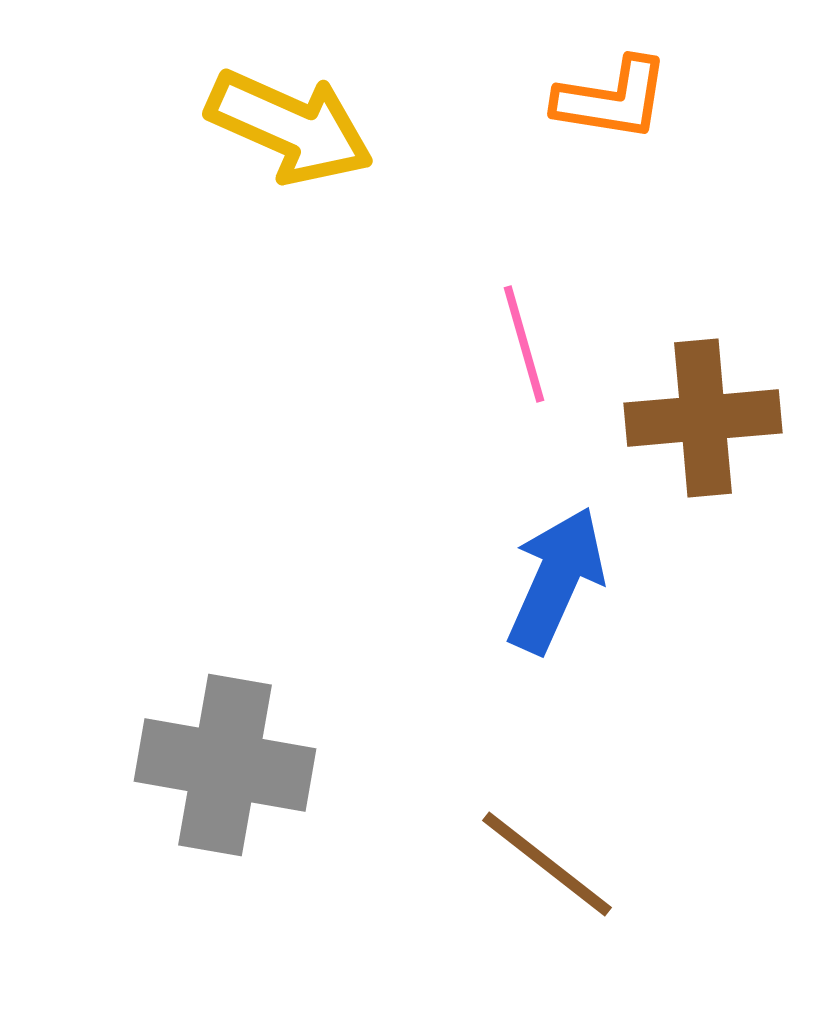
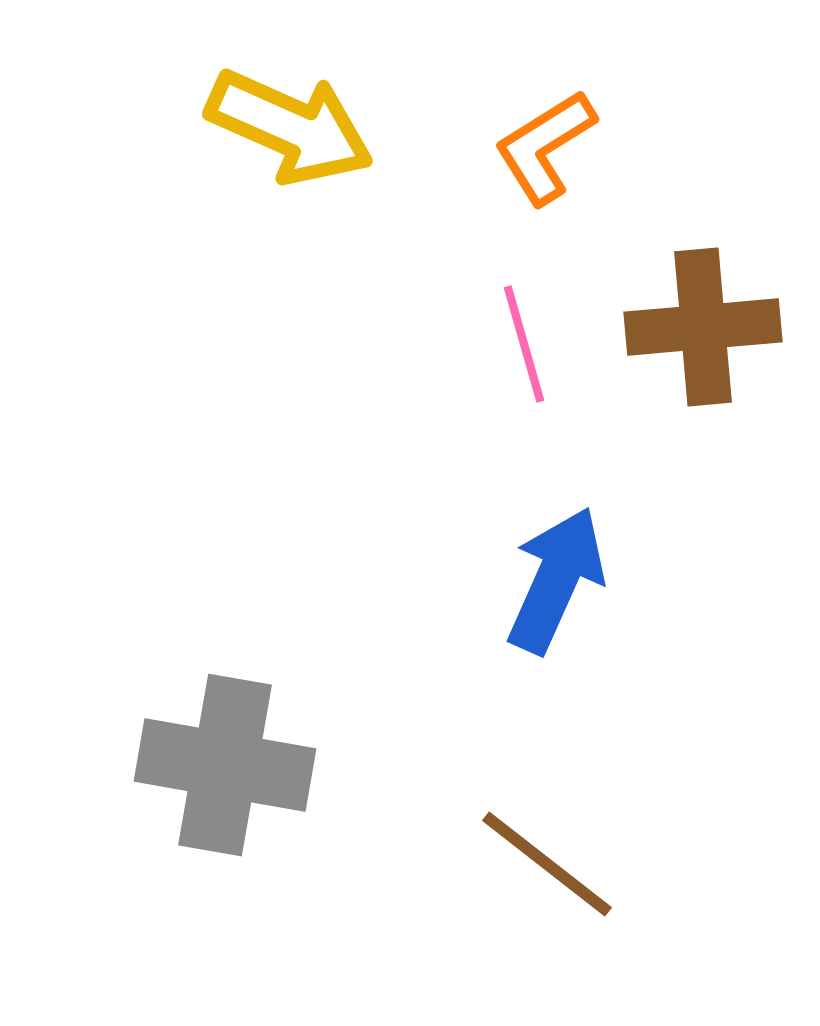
orange L-shape: moved 67 px left, 48 px down; rotated 139 degrees clockwise
brown cross: moved 91 px up
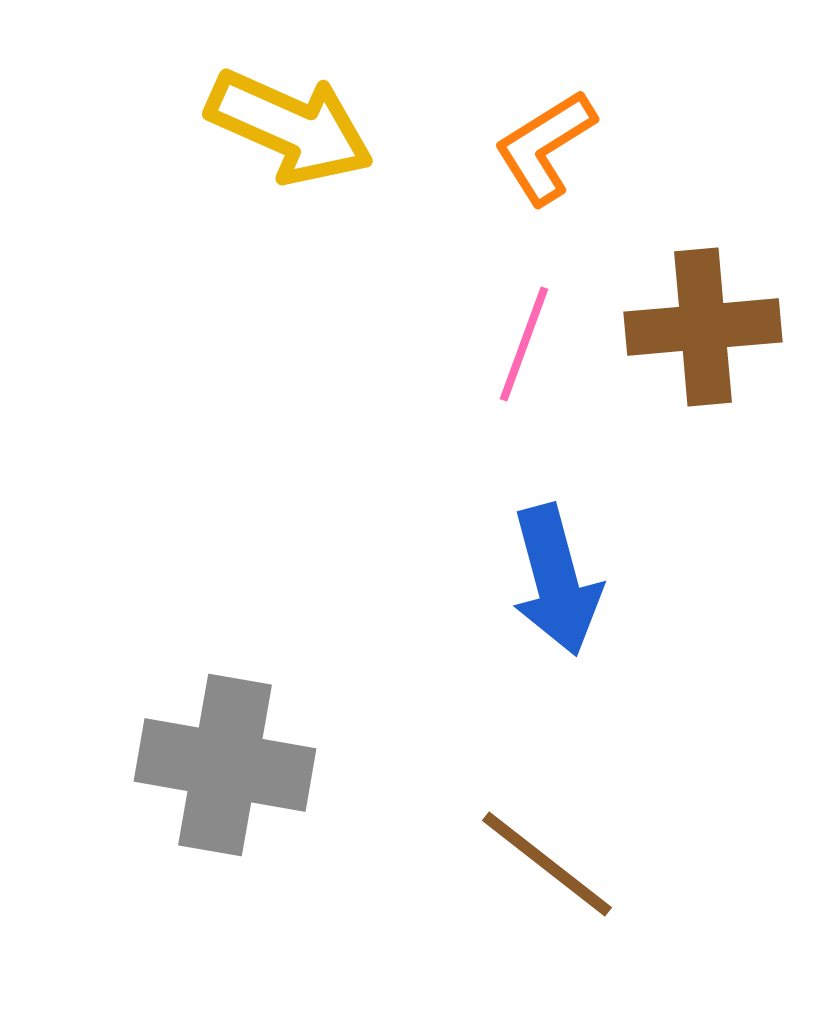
pink line: rotated 36 degrees clockwise
blue arrow: rotated 141 degrees clockwise
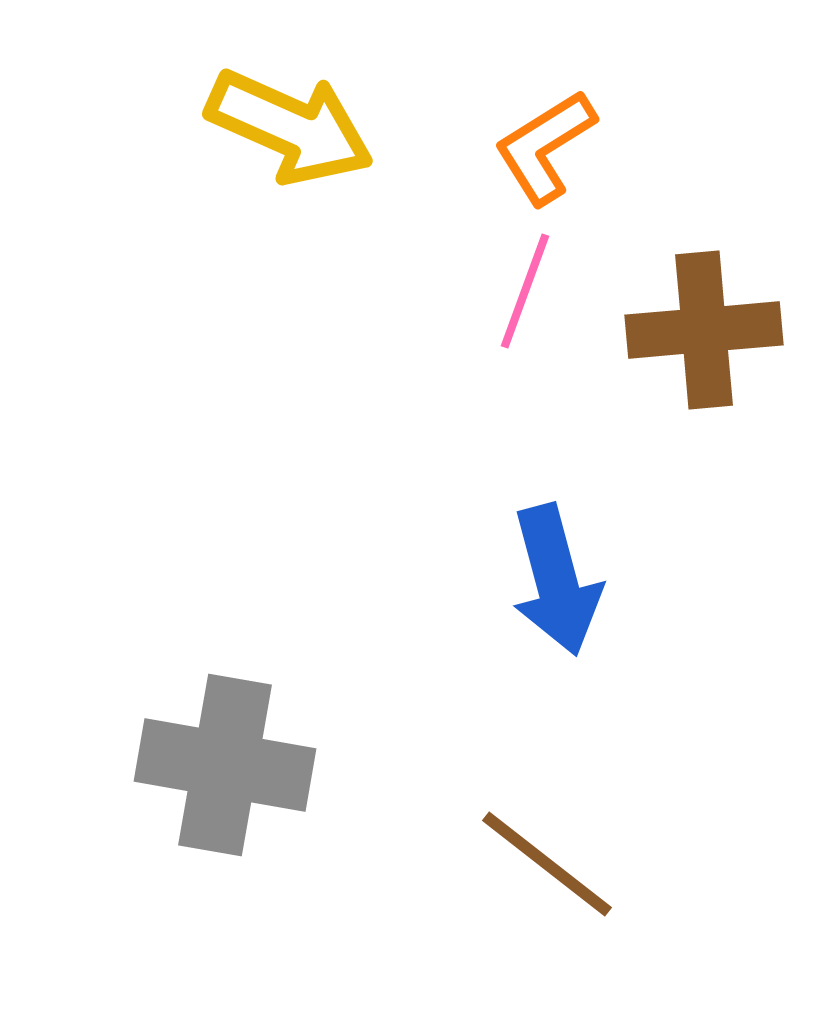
brown cross: moved 1 px right, 3 px down
pink line: moved 1 px right, 53 px up
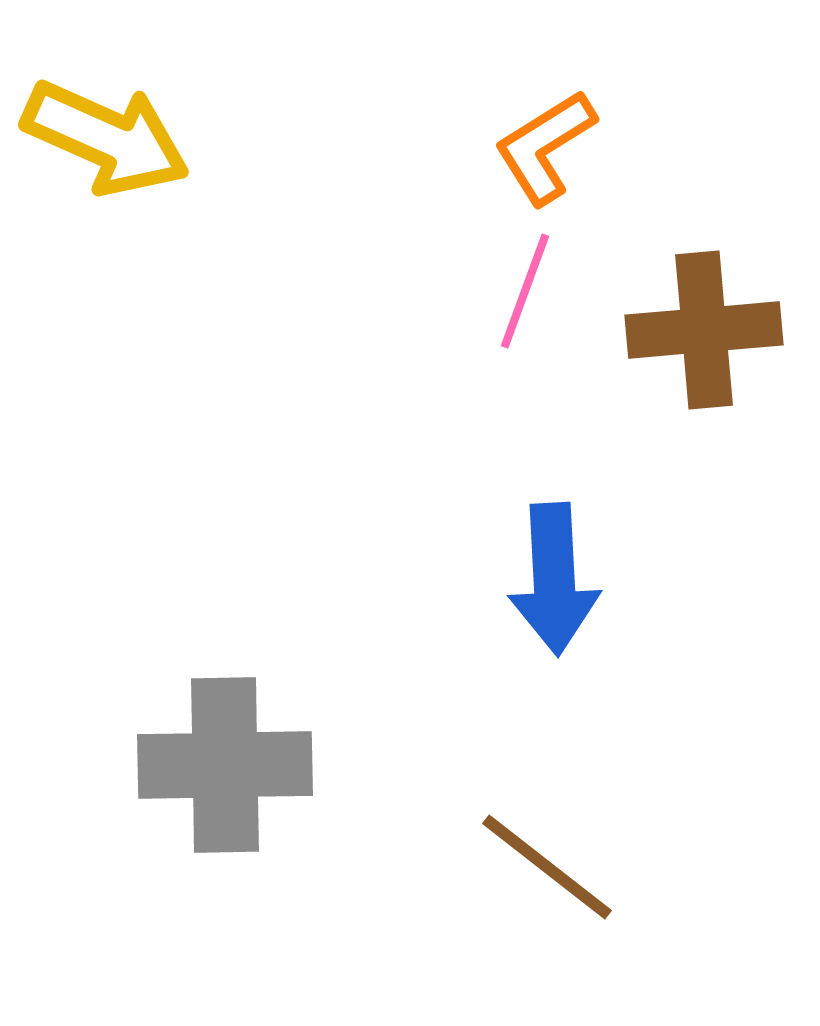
yellow arrow: moved 184 px left, 11 px down
blue arrow: moved 2 px left, 1 px up; rotated 12 degrees clockwise
gray cross: rotated 11 degrees counterclockwise
brown line: moved 3 px down
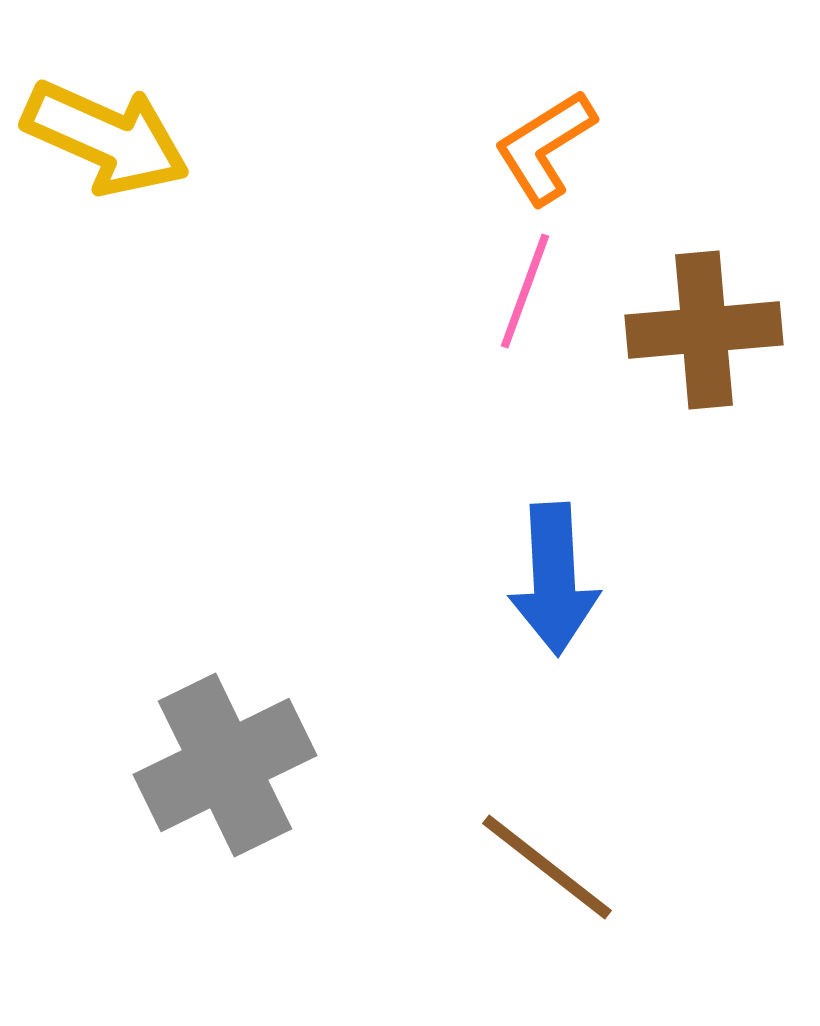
gray cross: rotated 25 degrees counterclockwise
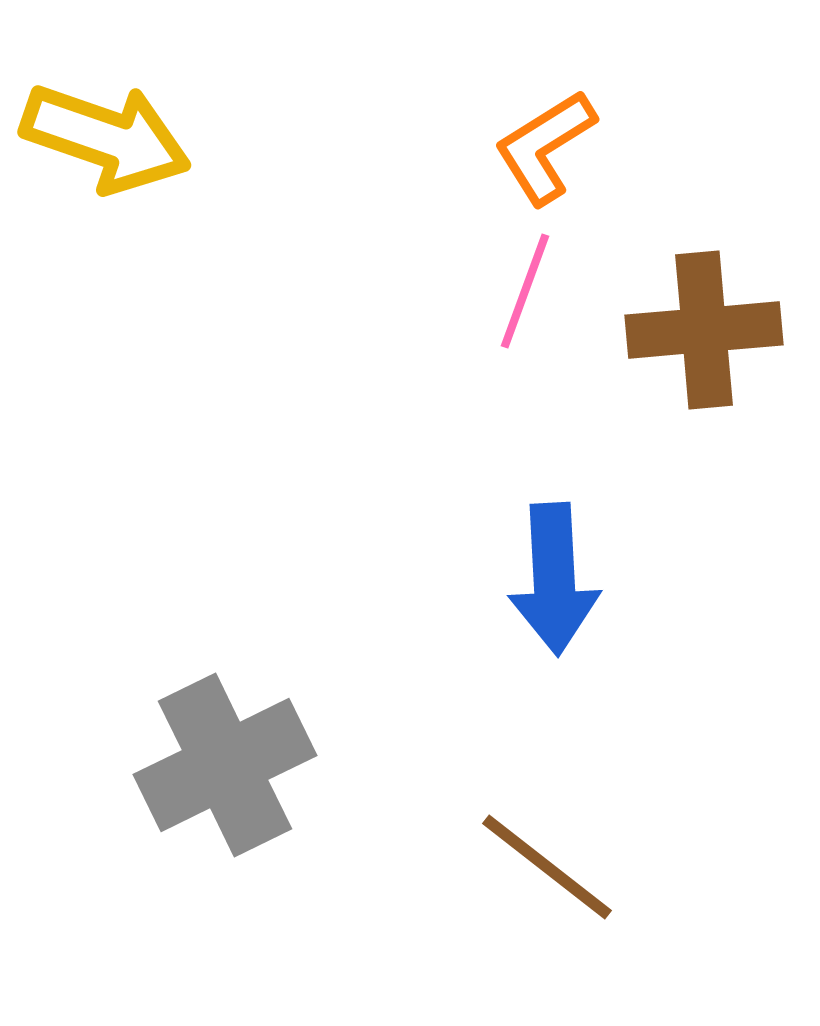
yellow arrow: rotated 5 degrees counterclockwise
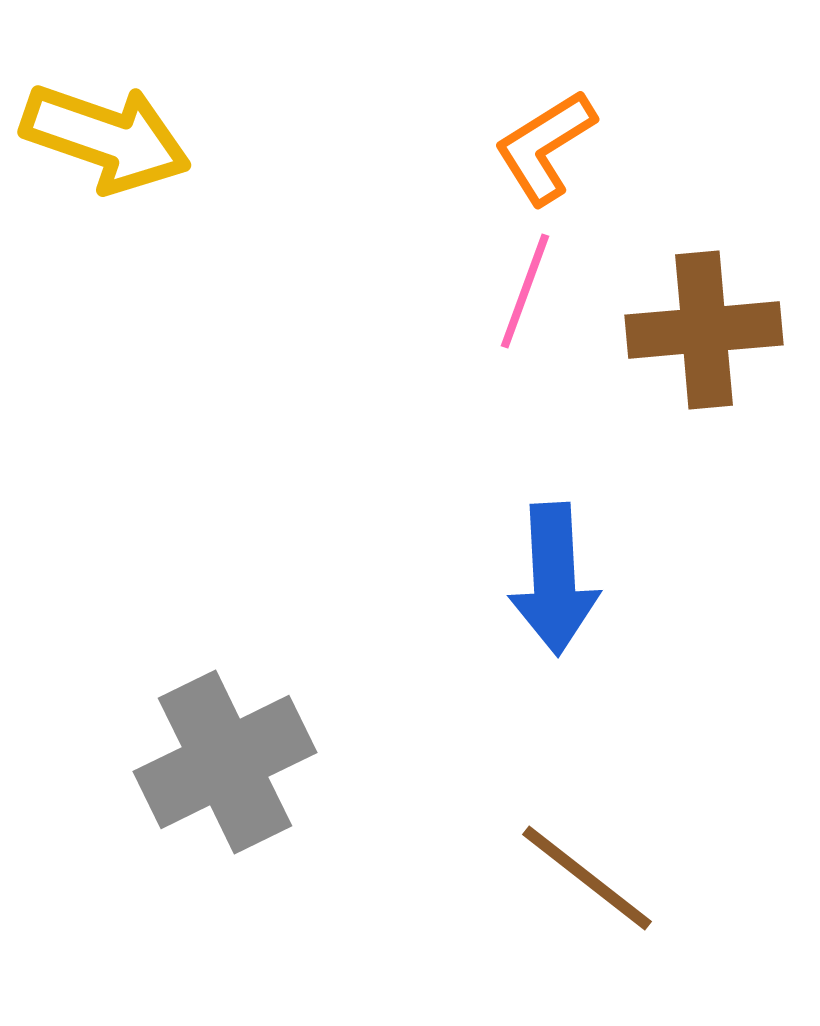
gray cross: moved 3 px up
brown line: moved 40 px right, 11 px down
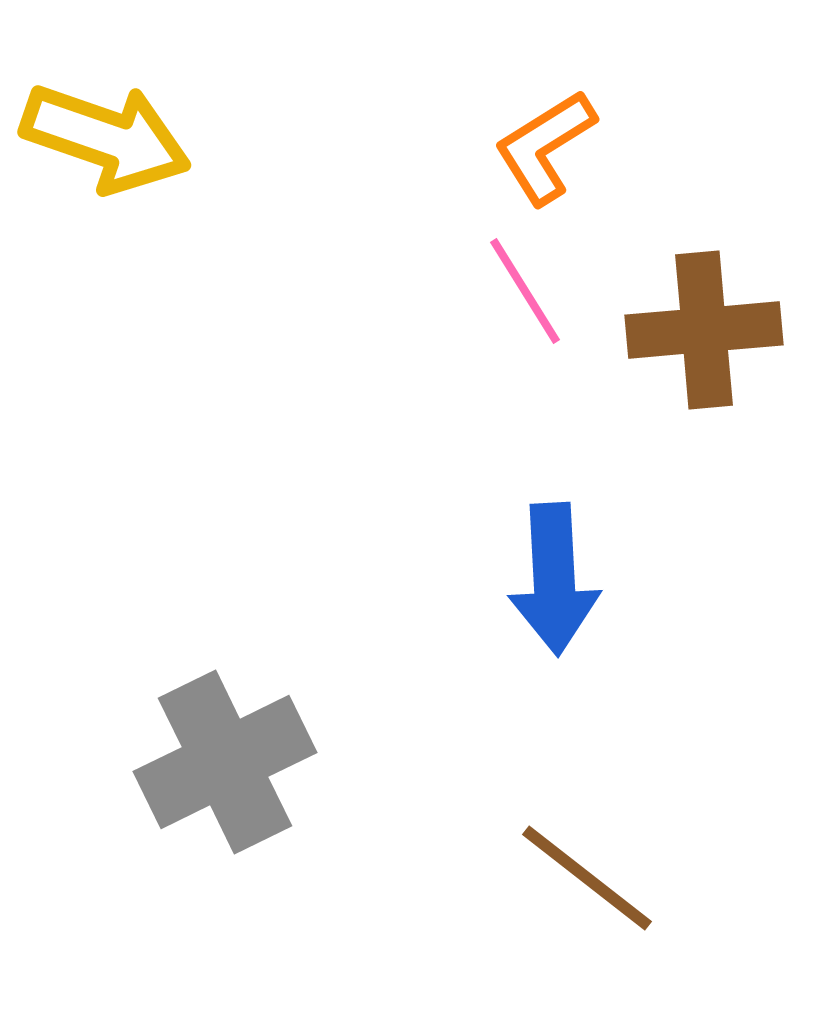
pink line: rotated 52 degrees counterclockwise
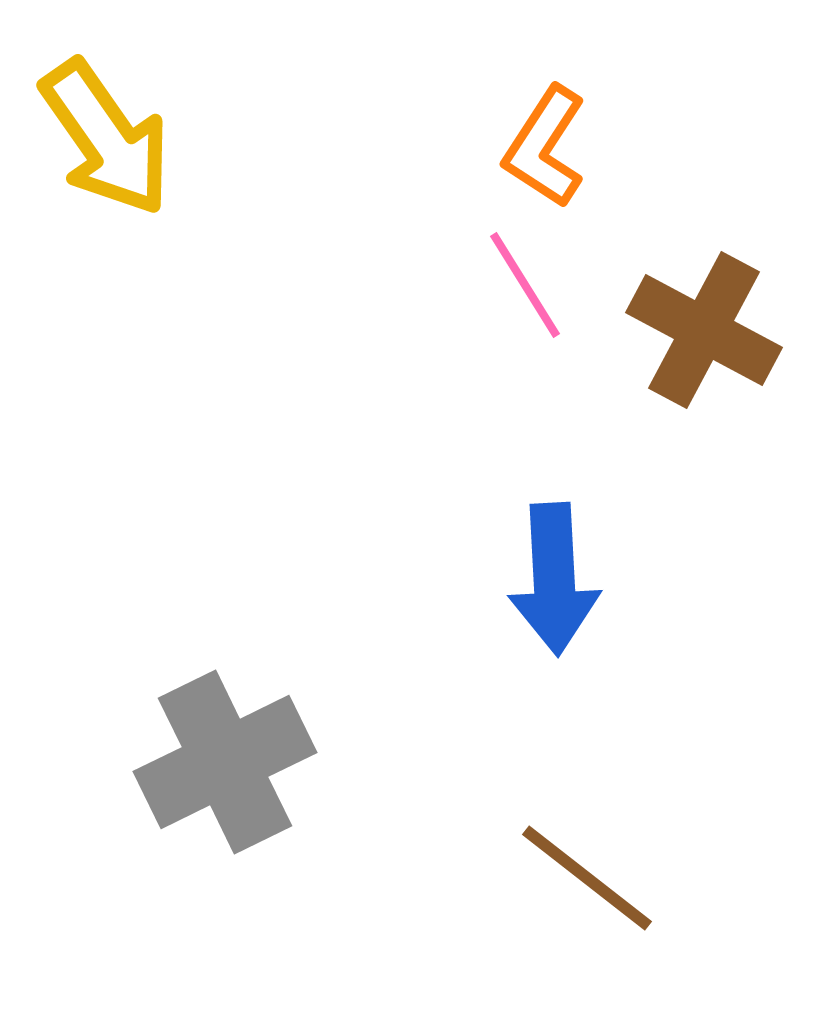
yellow arrow: rotated 36 degrees clockwise
orange L-shape: rotated 25 degrees counterclockwise
pink line: moved 6 px up
brown cross: rotated 33 degrees clockwise
